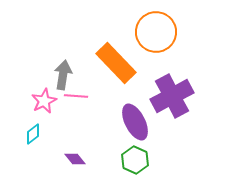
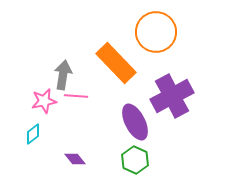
pink star: rotated 15 degrees clockwise
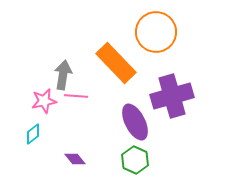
purple cross: rotated 12 degrees clockwise
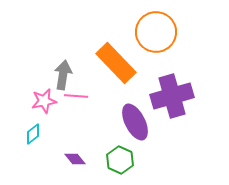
green hexagon: moved 15 px left
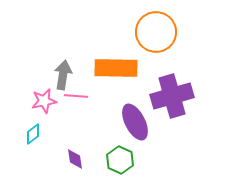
orange rectangle: moved 5 px down; rotated 45 degrees counterclockwise
purple diamond: rotated 30 degrees clockwise
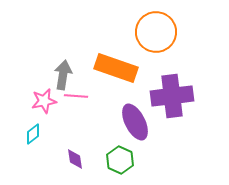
orange rectangle: rotated 18 degrees clockwise
purple cross: rotated 9 degrees clockwise
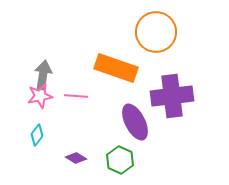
gray arrow: moved 20 px left
pink star: moved 4 px left, 5 px up
cyan diamond: moved 4 px right, 1 px down; rotated 15 degrees counterclockwise
purple diamond: moved 1 px right, 1 px up; rotated 50 degrees counterclockwise
